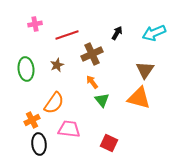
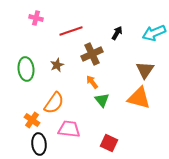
pink cross: moved 1 px right, 6 px up; rotated 24 degrees clockwise
red line: moved 4 px right, 4 px up
orange cross: rotated 28 degrees counterclockwise
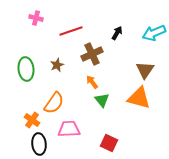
pink trapezoid: rotated 10 degrees counterclockwise
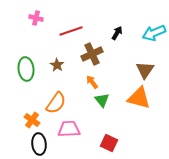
brown star: rotated 16 degrees counterclockwise
orange semicircle: moved 2 px right
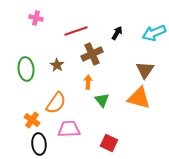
red line: moved 5 px right
orange arrow: moved 4 px left; rotated 40 degrees clockwise
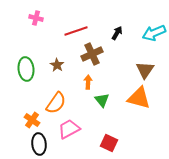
pink trapezoid: rotated 25 degrees counterclockwise
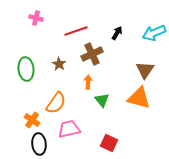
brown star: moved 2 px right, 1 px up
pink trapezoid: rotated 15 degrees clockwise
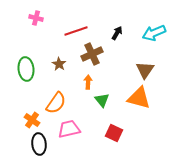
red square: moved 5 px right, 10 px up
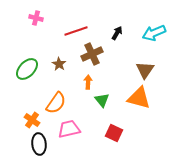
green ellipse: moved 1 px right; rotated 50 degrees clockwise
